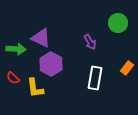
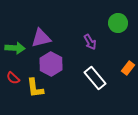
purple triangle: rotated 40 degrees counterclockwise
green arrow: moved 1 px left, 1 px up
orange rectangle: moved 1 px right
white rectangle: rotated 50 degrees counterclockwise
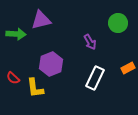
purple triangle: moved 18 px up
green arrow: moved 1 px right, 14 px up
purple hexagon: rotated 10 degrees clockwise
orange rectangle: rotated 24 degrees clockwise
white rectangle: rotated 65 degrees clockwise
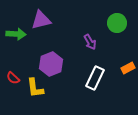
green circle: moved 1 px left
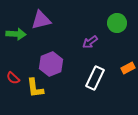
purple arrow: rotated 84 degrees clockwise
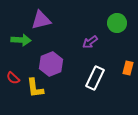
green arrow: moved 5 px right, 6 px down
orange rectangle: rotated 48 degrees counterclockwise
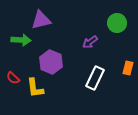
purple hexagon: moved 2 px up; rotated 15 degrees counterclockwise
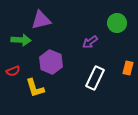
red semicircle: moved 7 px up; rotated 64 degrees counterclockwise
yellow L-shape: rotated 10 degrees counterclockwise
